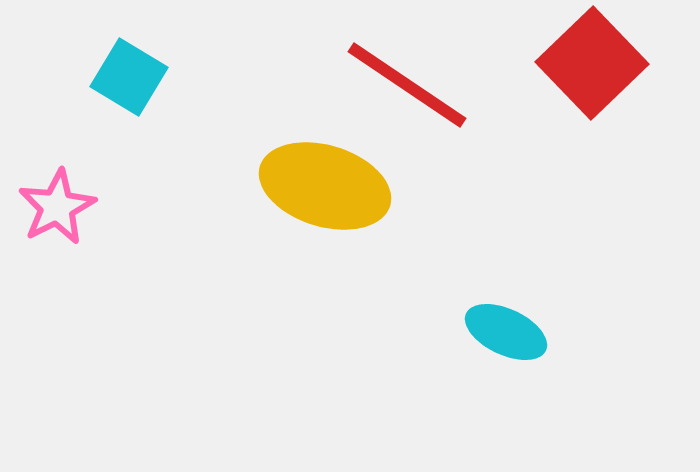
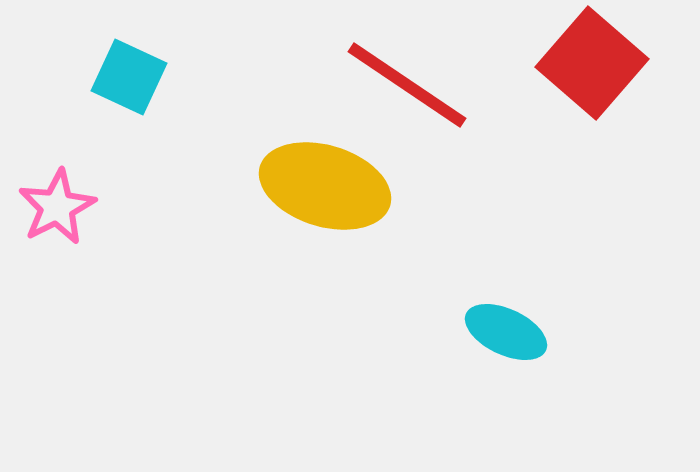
red square: rotated 5 degrees counterclockwise
cyan square: rotated 6 degrees counterclockwise
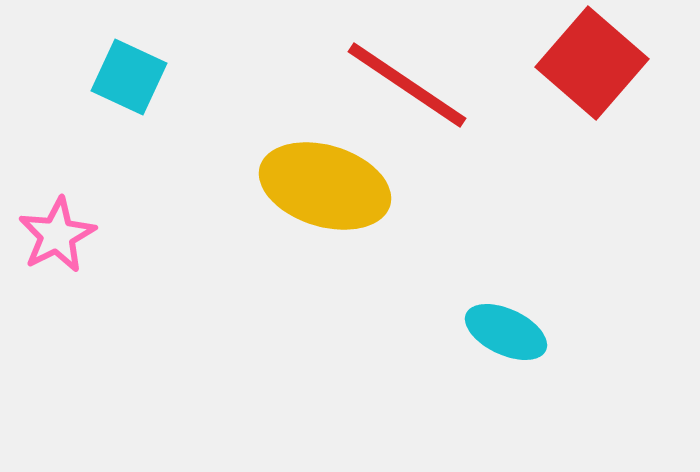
pink star: moved 28 px down
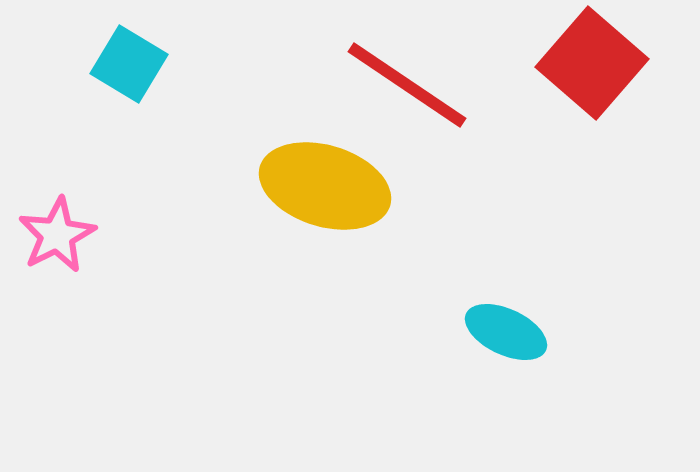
cyan square: moved 13 px up; rotated 6 degrees clockwise
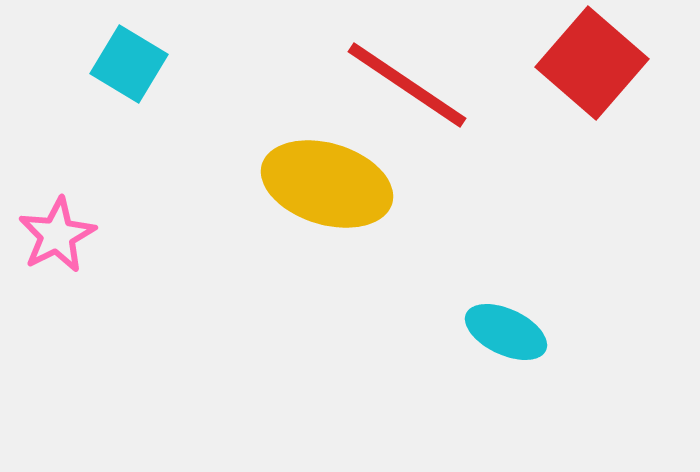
yellow ellipse: moved 2 px right, 2 px up
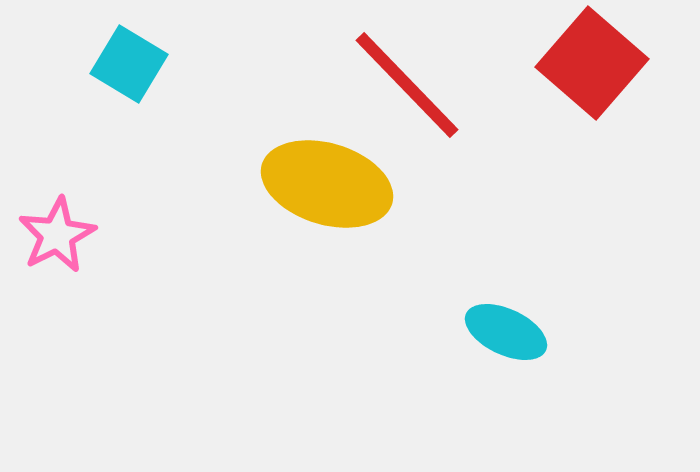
red line: rotated 12 degrees clockwise
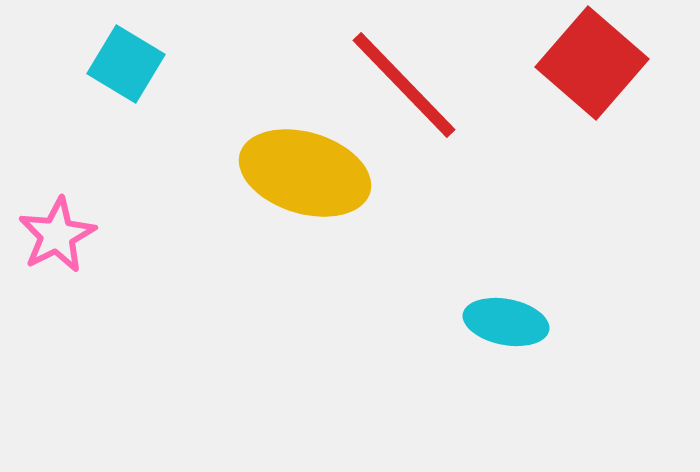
cyan square: moved 3 px left
red line: moved 3 px left
yellow ellipse: moved 22 px left, 11 px up
cyan ellipse: moved 10 px up; rotated 14 degrees counterclockwise
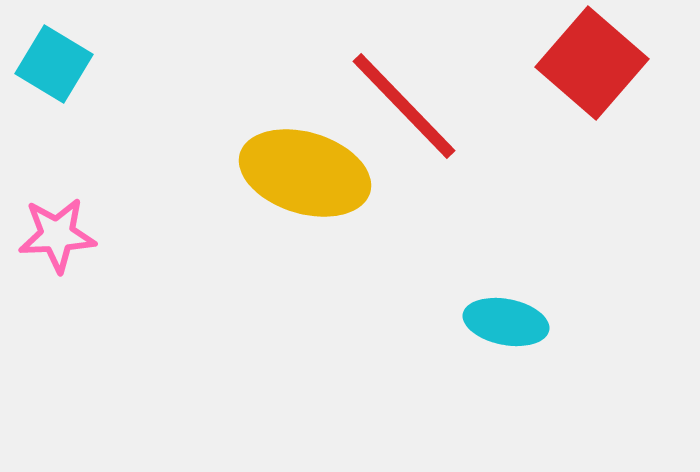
cyan square: moved 72 px left
red line: moved 21 px down
pink star: rotated 24 degrees clockwise
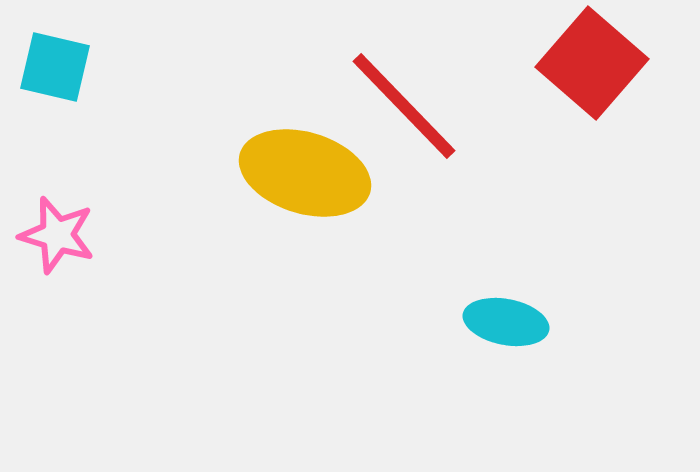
cyan square: moved 1 px right, 3 px down; rotated 18 degrees counterclockwise
pink star: rotated 20 degrees clockwise
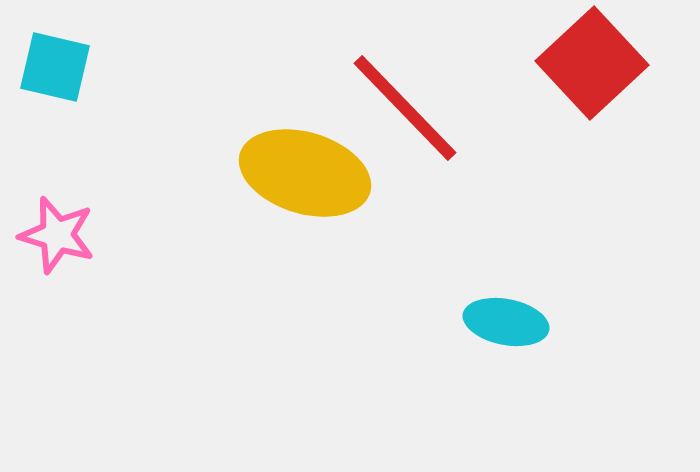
red square: rotated 6 degrees clockwise
red line: moved 1 px right, 2 px down
